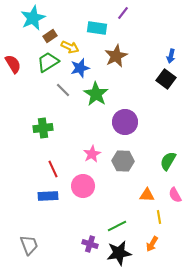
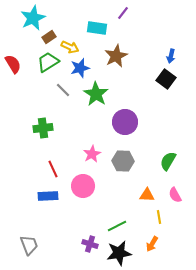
brown rectangle: moved 1 px left, 1 px down
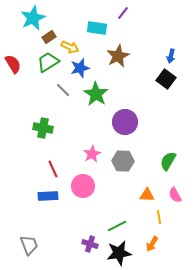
brown star: moved 2 px right
green cross: rotated 18 degrees clockwise
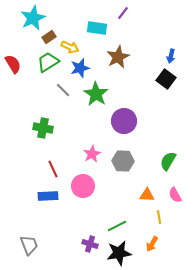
brown star: moved 1 px down
purple circle: moved 1 px left, 1 px up
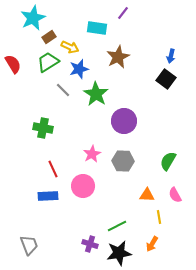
blue star: moved 1 px left, 1 px down
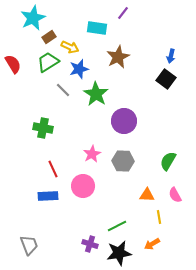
orange arrow: rotated 28 degrees clockwise
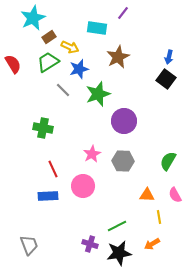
blue arrow: moved 2 px left, 1 px down
green star: moved 2 px right; rotated 20 degrees clockwise
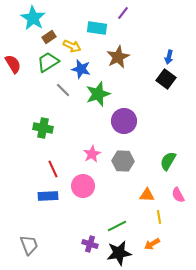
cyan star: rotated 15 degrees counterclockwise
yellow arrow: moved 2 px right, 1 px up
blue star: moved 2 px right; rotated 30 degrees clockwise
pink semicircle: moved 3 px right
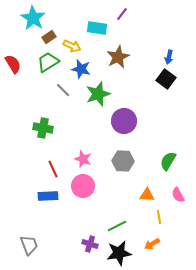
purple line: moved 1 px left, 1 px down
pink star: moved 9 px left, 5 px down; rotated 24 degrees counterclockwise
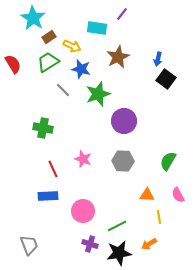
blue arrow: moved 11 px left, 2 px down
pink circle: moved 25 px down
orange arrow: moved 3 px left
